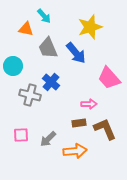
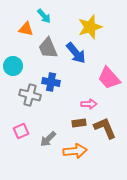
blue cross: rotated 30 degrees counterclockwise
brown L-shape: moved 1 px up
pink square: moved 4 px up; rotated 21 degrees counterclockwise
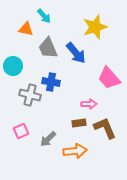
yellow star: moved 5 px right
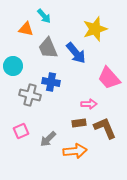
yellow star: moved 2 px down
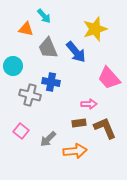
blue arrow: moved 1 px up
pink square: rotated 28 degrees counterclockwise
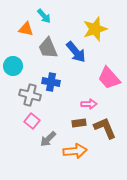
pink square: moved 11 px right, 10 px up
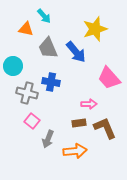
gray cross: moved 3 px left, 2 px up
gray arrow: rotated 24 degrees counterclockwise
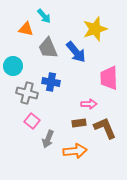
pink trapezoid: rotated 40 degrees clockwise
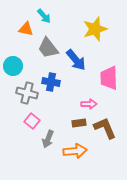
gray trapezoid: rotated 15 degrees counterclockwise
blue arrow: moved 8 px down
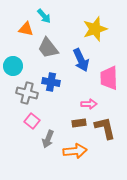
blue arrow: moved 5 px right; rotated 15 degrees clockwise
brown L-shape: rotated 10 degrees clockwise
